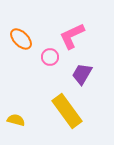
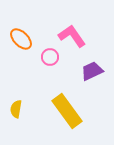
pink L-shape: rotated 80 degrees clockwise
purple trapezoid: moved 10 px right, 3 px up; rotated 35 degrees clockwise
yellow semicircle: moved 11 px up; rotated 96 degrees counterclockwise
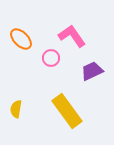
pink circle: moved 1 px right, 1 px down
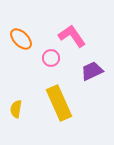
yellow rectangle: moved 8 px left, 8 px up; rotated 12 degrees clockwise
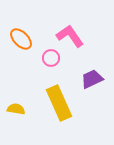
pink L-shape: moved 2 px left
purple trapezoid: moved 8 px down
yellow semicircle: rotated 90 degrees clockwise
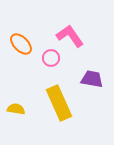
orange ellipse: moved 5 px down
purple trapezoid: rotated 35 degrees clockwise
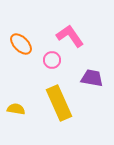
pink circle: moved 1 px right, 2 px down
purple trapezoid: moved 1 px up
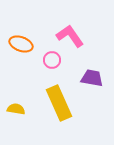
orange ellipse: rotated 25 degrees counterclockwise
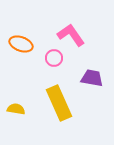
pink L-shape: moved 1 px right, 1 px up
pink circle: moved 2 px right, 2 px up
